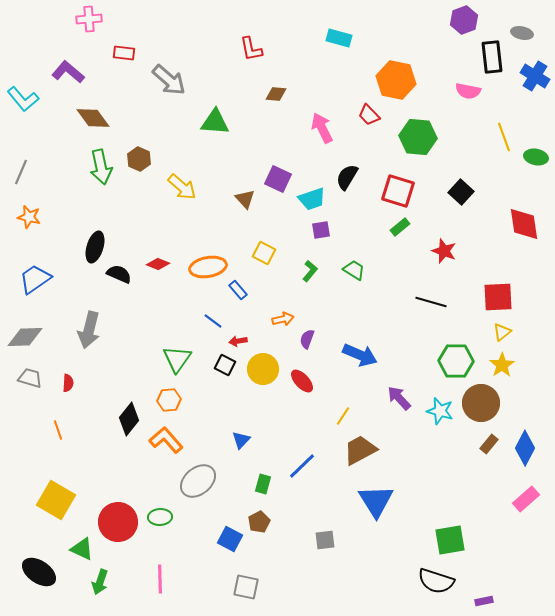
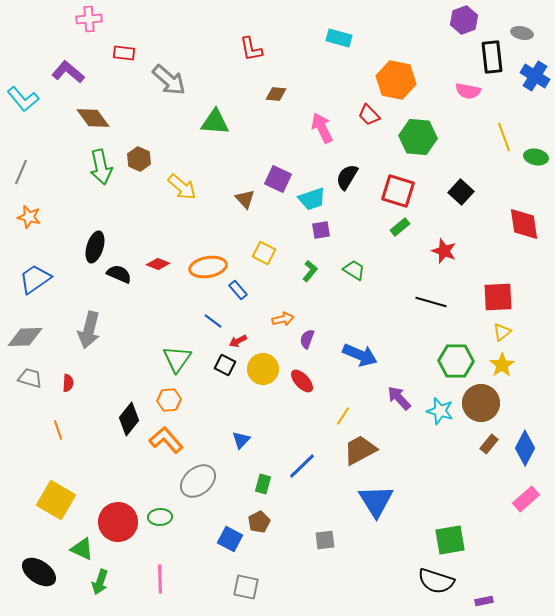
red arrow at (238, 341): rotated 18 degrees counterclockwise
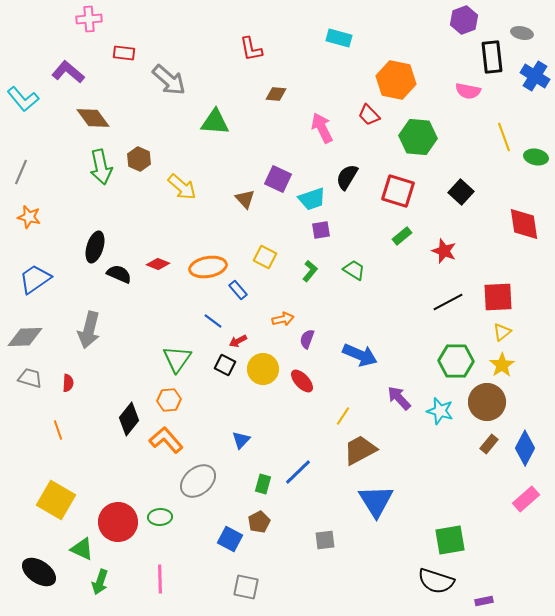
green rectangle at (400, 227): moved 2 px right, 9 px down
yellow square at (264, 253): moved 1 px right, 4 px down
black line at (431, 302): moved 17 px right; rotated 44 degrees counterclockwise
brown circle at (481, 403): moved 6 px right, 1 px up
blue line at (302, 466): moved 4 px left, 6 px down
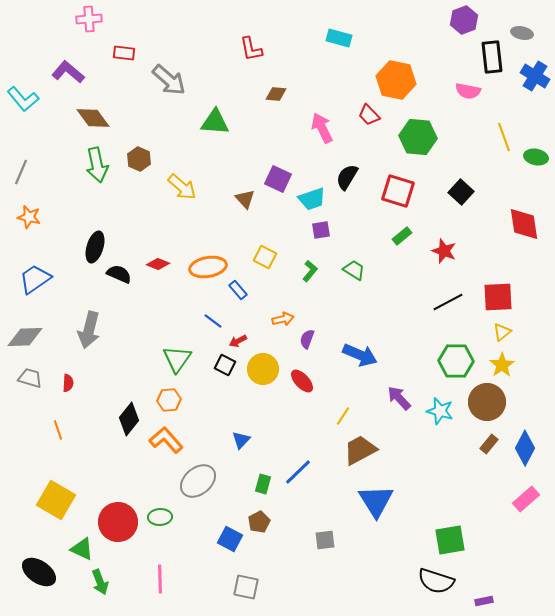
green arrow at (101, 167): moved 4 px left, 2 px up
green arrow at (100, 582): rotated 40 degrees counterclockwise
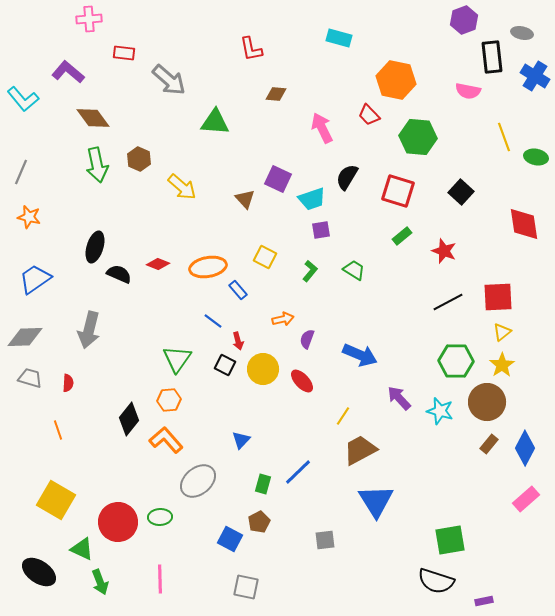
red arrow at (238, 341): rotated 78 degrees counterclockwise
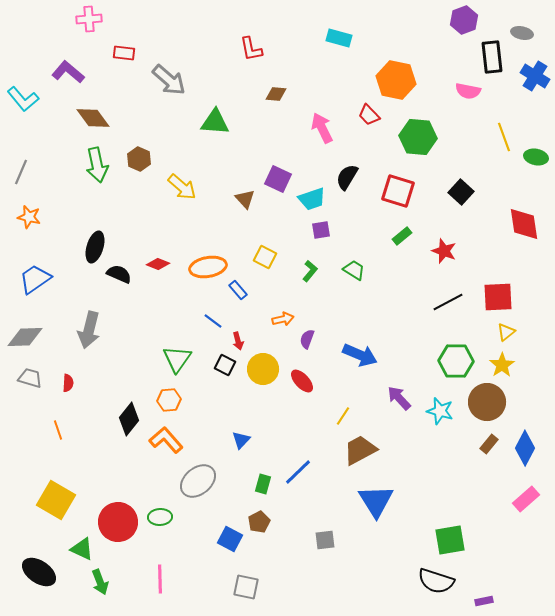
yellow triangle at (502, 332): moved 4 px right
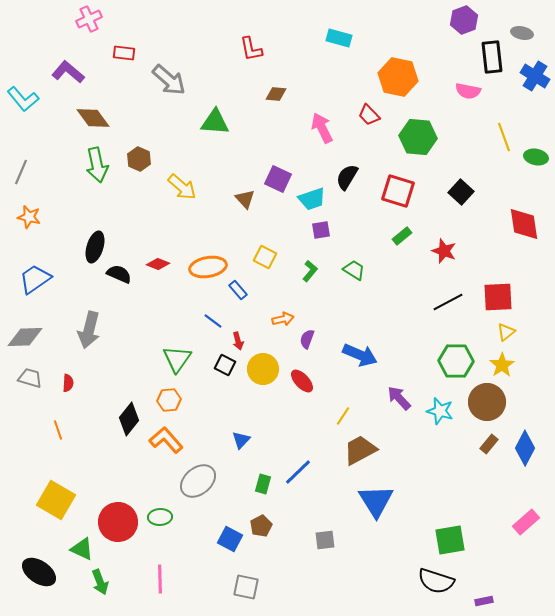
pink cross at (89, 19): rotated 20 degrees counterclockwise
orange hexagon at (396, 80): moved 2 px right, 3 px up
pink rectangle at (526, 499): moved 23 px down
brown pentagon at (259, 522): moved 2 px right, 4 px down
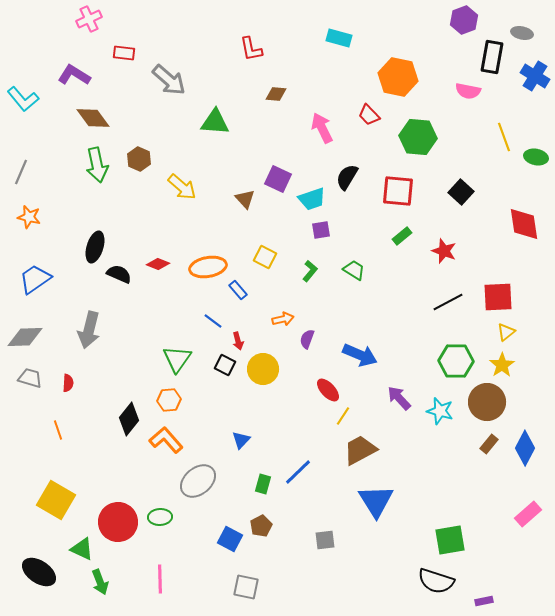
black rectangle at (492, 57): rotated 16 degrees clockwise
purple L-shape at (68, 72): moved 6 px right, 3 px down; rotated 8 degrees counterclockwise
red square at (398, 191): rotated 12 degrees counterclockwise
red ellipse at (302, 381): moved 26 px right, 9 px down
pink rectangle at (526, 522): moved 2 px right, 8 px up
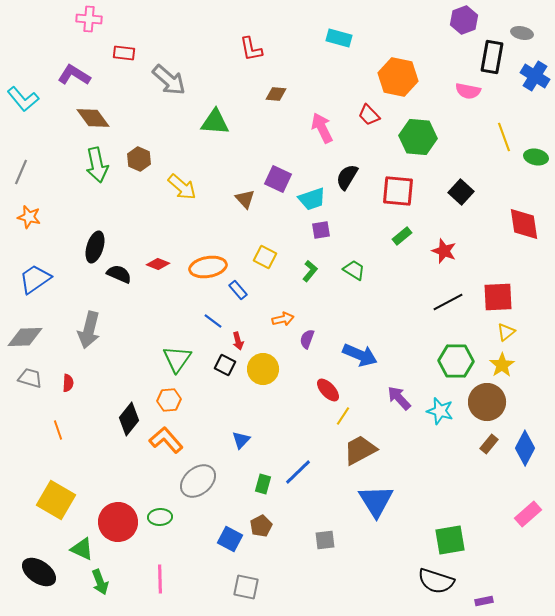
pink cross at (89, 19): rotated 30 degrees clockwise
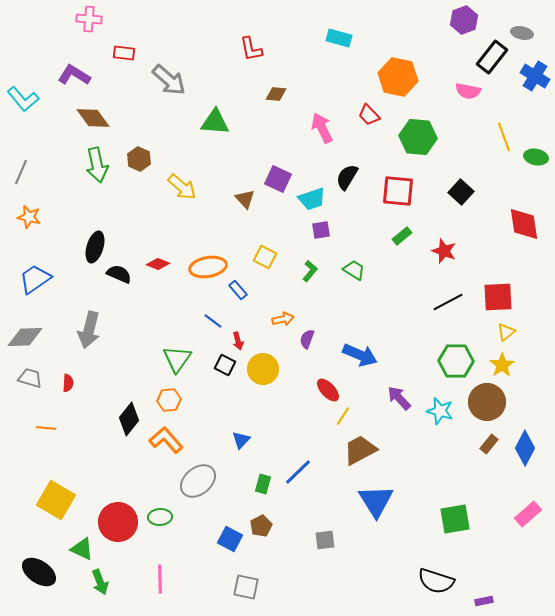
black rectangle at (492, 57): rotated 28 degrees clockwise
orange line at (58, 430): moved 12 px left, 2 px up; rotated 66 degrees counterclockwise
green square at (450, 540): moved 5 px right, 21 px up
